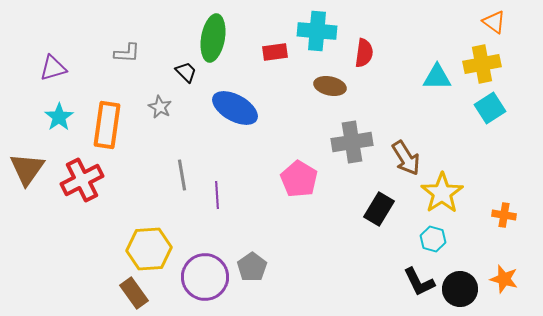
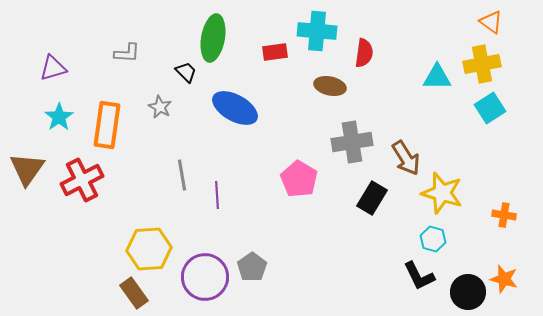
orange triangle: moved 3 px left
yellow star: rotated 21 degrees counterclockwise
black rectangle: moved 7 px left, 11 px up
black L-shape: moved 6 px up
black circle: moved 8 px right, 3 px down
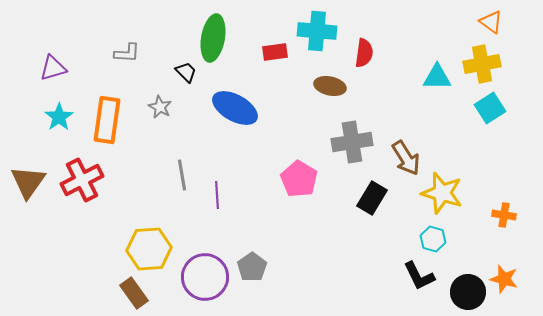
orange rectangle: moved 5 px up
brown triangle: moved 1 px right, 13 px down
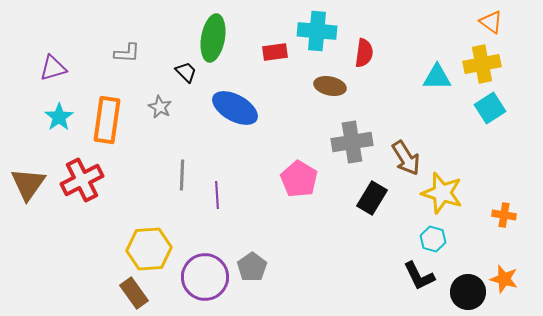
gray line: rotated 12 degrees clockwise
brown triangle: moved 2 px down
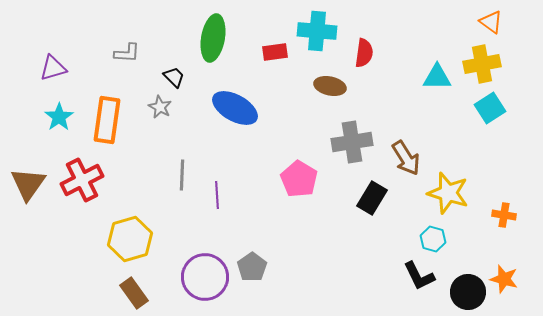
black trapezoid: moved 12 px left, 5 px down
yellow star: moved 6 px right
yellow hexagon: moved 19 px left, 10 px up; rotated 12 degrees counterclockwise
